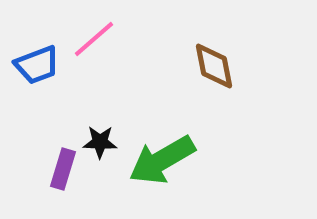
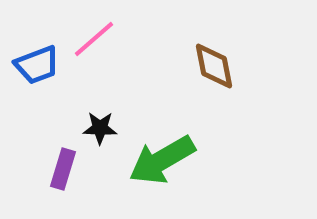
black star: moved 14 px up
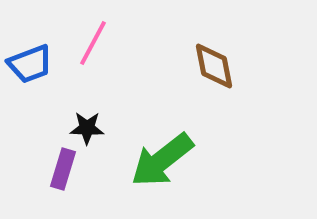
pink line: moved 1 px left, 4 px down; rotated 21 degrees counterclockwise
blue trapezoid: moved 7 px left, 1 px up
black star: moved 13 px left
green arrow: rotated 8 degrees counterclockwise
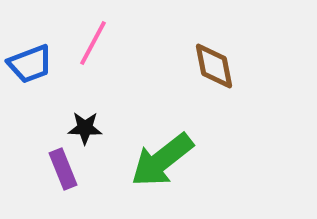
black star: moved 2 px left
purple rectangle: rotated 39 degrees counterclockwise
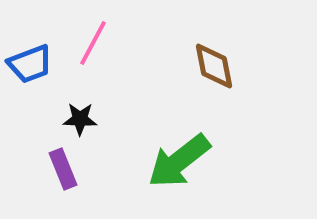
black star: moved 5 px left, 9 px up
green arrow: moved 17 px right, 1 px down
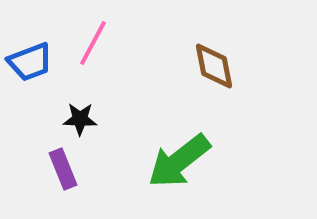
blue trapezoid: moved 2 px up
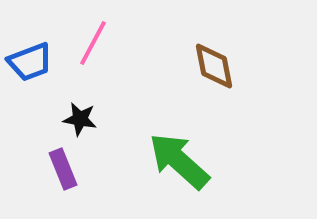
black star: rotated 8 degrees clockwise
green arrow: rotated 80 degrees clockwise
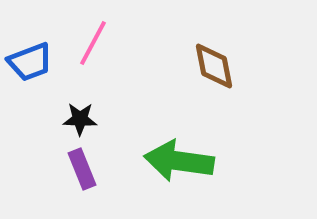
black star: rotated 8 degrees counterclockwise
green arrow: rotated 34 degrees counterclockwise
purple rectangle: moved 19 px right
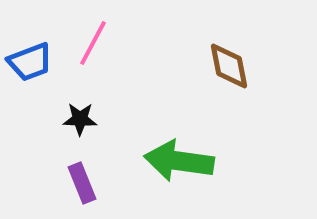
brown diamond: moved 15 px right
purple rectangle: moved 14 px down
